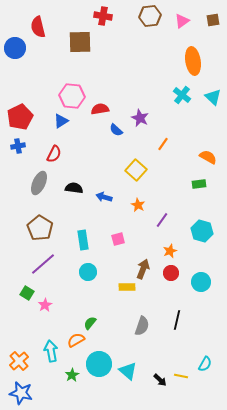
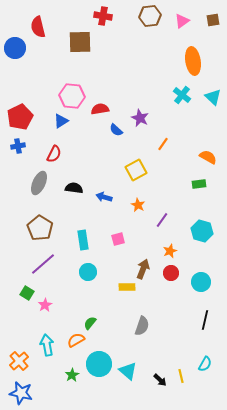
yellow square at (136, 170): rotated 20 degrees clockwise
black line at (177, 320): moved 28 px right
cyan arrow at (51, 351): moved 4 px left, 6 px up
yellow line at (181, 376): rotated 64 degrees clockwise
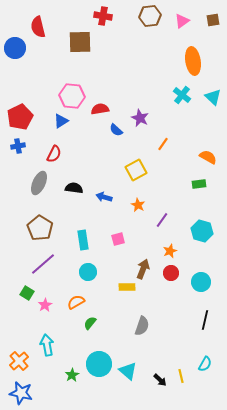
orange semicircle at (76, 340): moved 38 px up
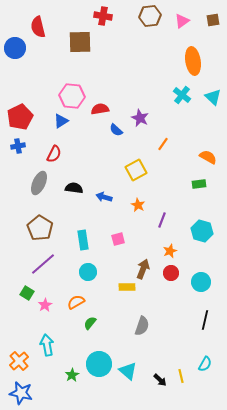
purple line at (162, 220): rotated 14 degrees counterclockwise
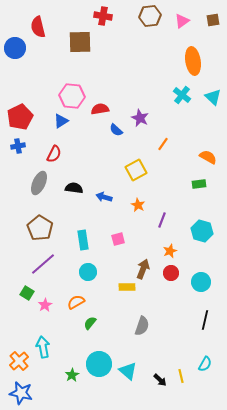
cyan arrow at (47, 345): moved 4 px left, 2 px down
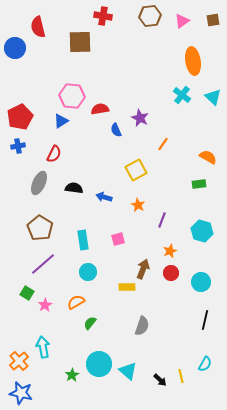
blue semicircle at (116, 130): rotated 24 degrees clockwise
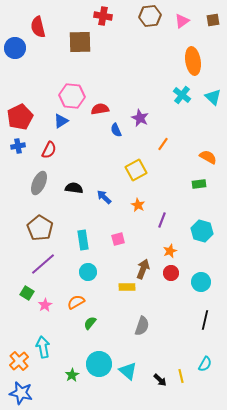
red semicircle at (54, 154): moved 5 px left, 4 px up
blue arrow at (104, 197): rotated 28 degrees clockwise
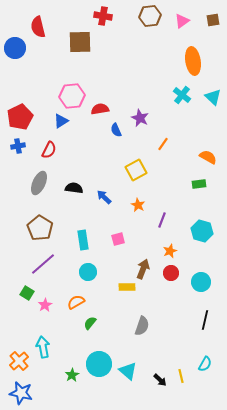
pink hexagon at (72, 96): rotated 10 degrees counterclockwise
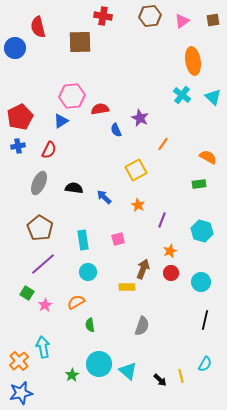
green semicircle at (90, 323): moved 2 px down; rotated 48 degrees counterclockwise
blue star at (21, 393): rotated 25 degrees counterclockwise
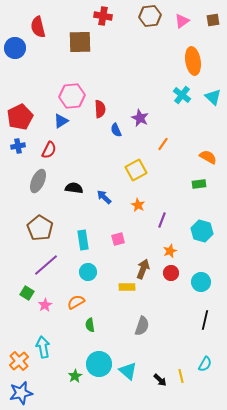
red semicircle at (100, 109): rotated 96 degrees clockwise
gray ellipse at (39, 183): moved 1 px left, 2 px up
purple line at (43, 264): moved 3 px right, 1 px down
green star at (72, 375): moved 3 px right, 1 px down
